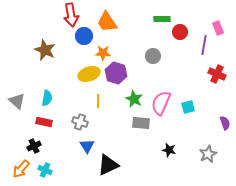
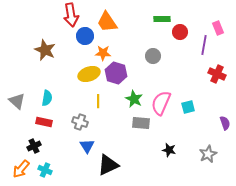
blue circle: moved 1 px right
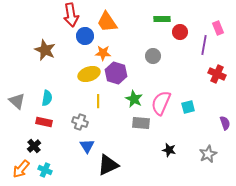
black cross: rotated 16 degrees counterclockwise
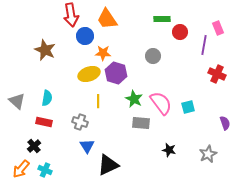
orange trapezoid: moved 3 px up
pink semicircle: rotated 120 degrees clockwise
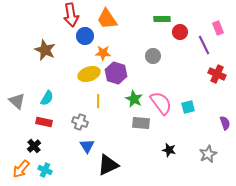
purple line: rotated 36 degrees counterclockwise
cyan semicircle: rotated 21 degrees clockwise
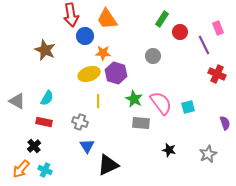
green rectangle: rotated 56 degrees counterclockwise
gray triangle: rotated 12 degrees counterclockwise
